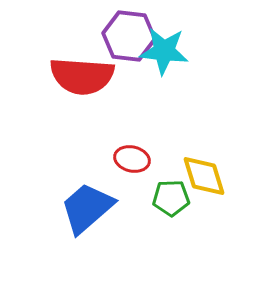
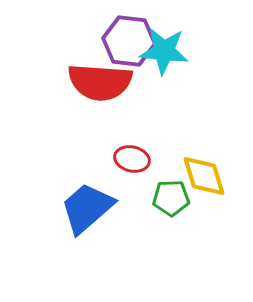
purple hexagon: moved 5 px down
red semicircle: moved 18 px right, 6 px down
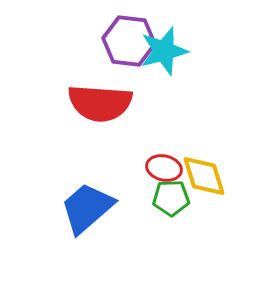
cyan star: rotated 21 degrees counterclockwise
red semicircle: moved 21 px down
red ellipse: moved 32 px right, 9 px down
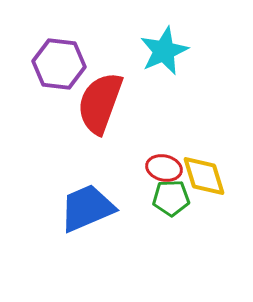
purple hexagon: moved 70 px left, 23 px down
cyan star: rotated 9 degrees counterclockwise
red semicircle: rotated 106 degrees clockwise
blue trapezoid: rotated 18 degrees clockwise
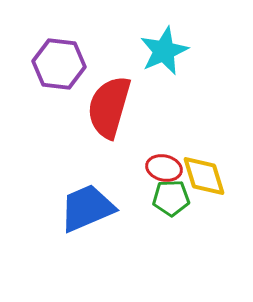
red semicircle: moved 9 px right, 4 px down; rotated 4 degrees counterclockwise
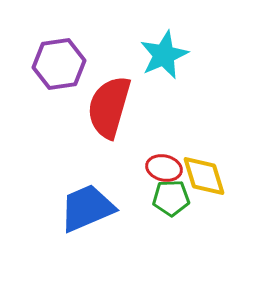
cyan star: moved 4 px down
purple hexagon: rotated 15 degrees counterclockwise
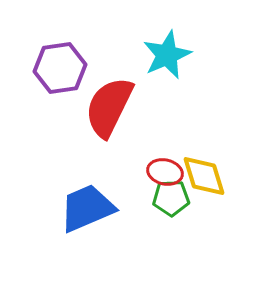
cyan star: moved 3 px right
purple hexagon: moved 1 px right, 4 px down
red semicircle: rotated 10 degrees clockwise
red ellipse: moved 1 px right, 4 px down
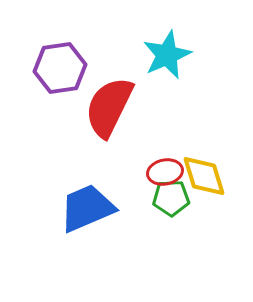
red ellipse: rotated 24 degrees counterclockwise
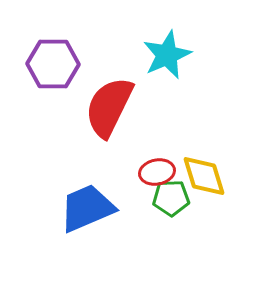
purple hexagon: moved 7 px left, 4 px up; rotated 9 degrees clockwise
red ellipse: moved 8 px left
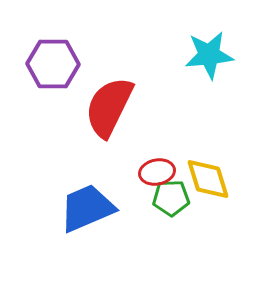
cyan star: moved 42 px right; rotated 18 degrees clockwise
yellow diamond: moved 4 px right, 3 px down
